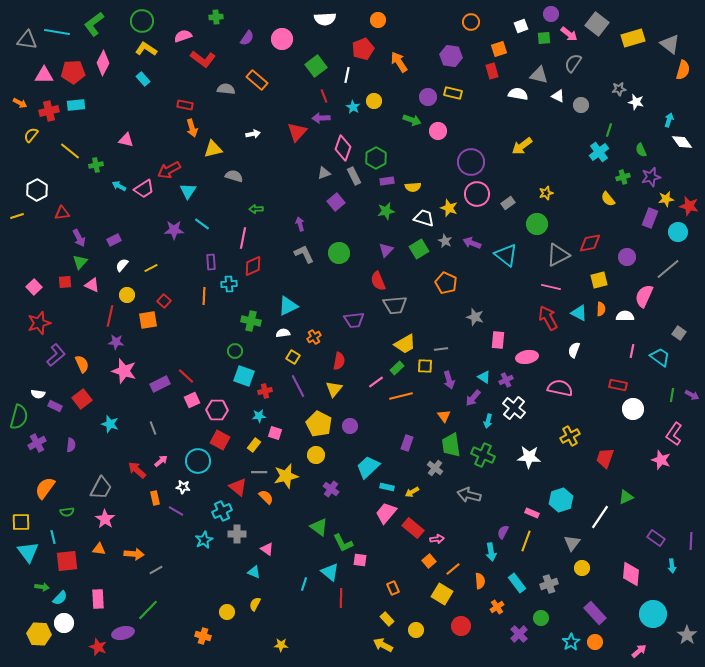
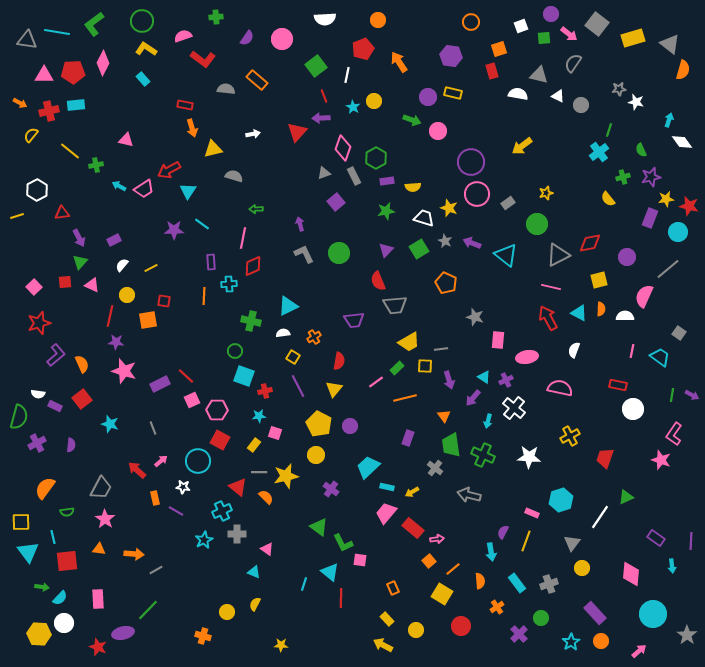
red square at (164, 301): rotated 32 degrees counterclockwise
yellow trapezoid at (405, 344): moved 4 px right, 2 px up
orange line at (401, 396): moved 4 px right, 2 px down
purple rectangle at (407, 443): moved 1 px right, 5 px up
orange circle at (595, 642): moved 6 px right, 1 px up
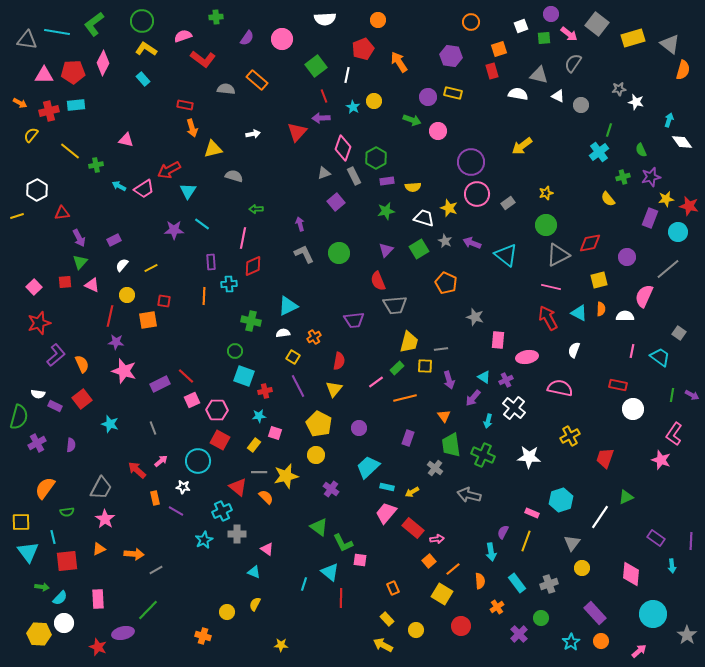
green circle at (537, 224): moved 9 px right, 1 px down
yellow trapezoid at (409, 342): rotated 45 degrees counterclockwise
purple circle at (350, 426): moved 9 px right, 2 px down
orange triangle at (99, 549): rotated 32 degrees counterclockwise
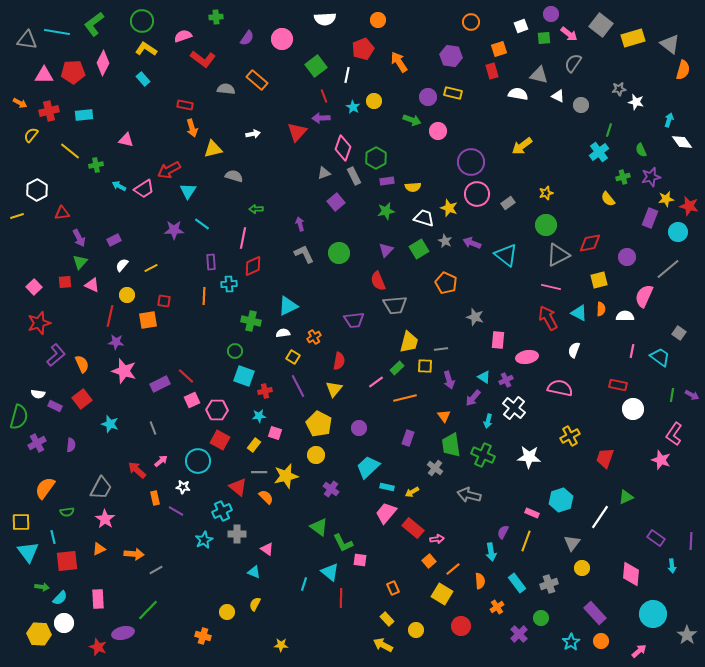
gray square at (597, 24): moved 4 px right, 1 px down
cyan rectangle at (76, 105): moved 8 px right, 10 px down
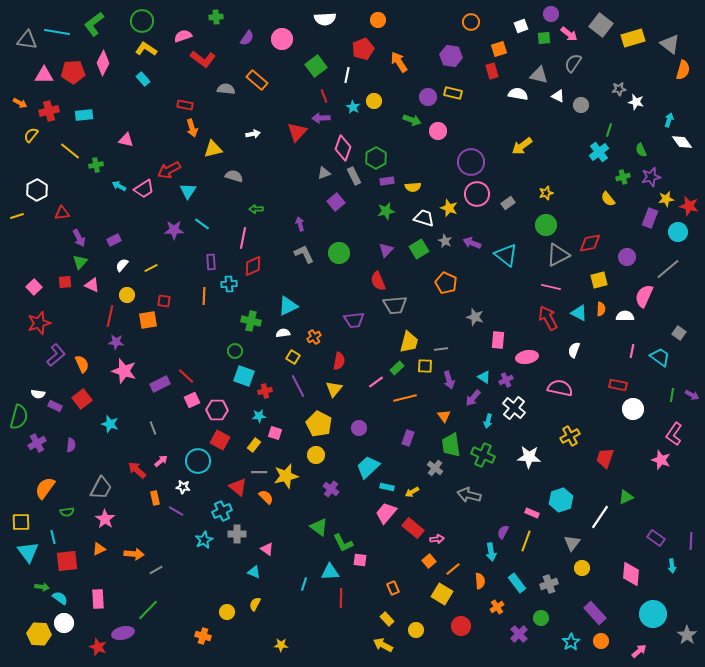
cyan triangle at (330, 572): rotated 42 degrees counterclockwise
cyan semicircle at (60, 598): rotated 98 degrees counterclockwise
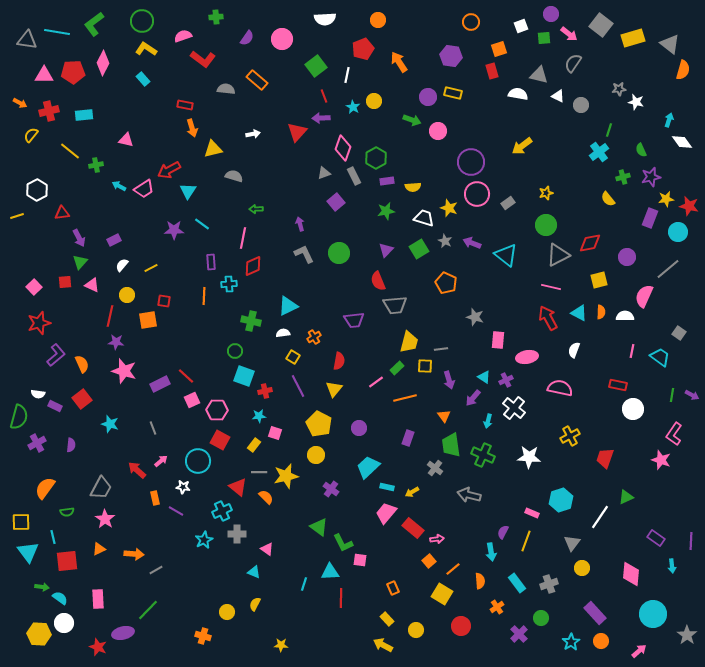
orange semicircle at (601, 309): moved 3 px down
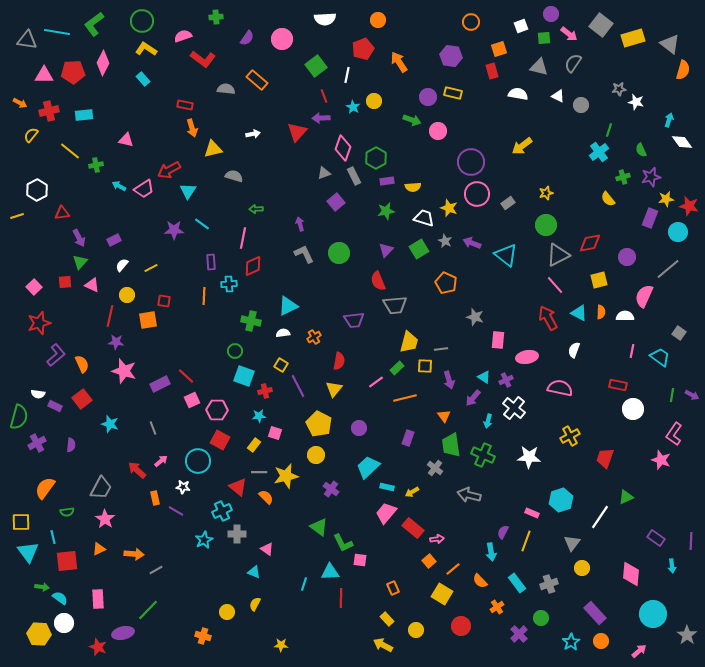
gray triangle at (539, 75): moved 8 px up
pink line at (551, 287): moved 4 px right, 2 px up; rotated 36 degrees clockwise
yellow square at (293, 357): moved 12 px left, 8 px down
orange semicircle at (480, 581): rotated 140 degrees clockwise
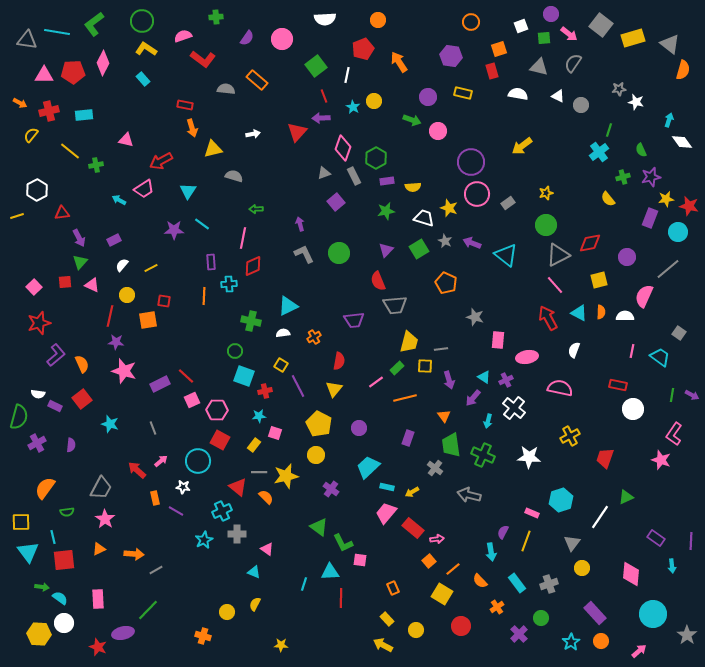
yellow rectangle at (453, 93): moved 10 px right
red arrow at (169, 170): moved 8 px left, 9 px up
cyan arrow at (119, 186): moved 14 px down
red square at (67, 561): moved 3 px left, 1 px up
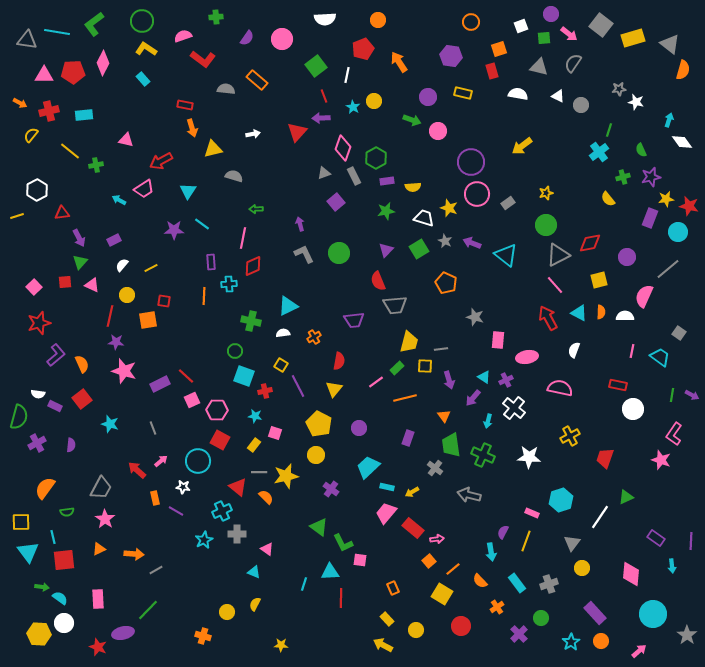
cyan star at (259, 416): moved 4 px left; rotated 16 degrees clockwise
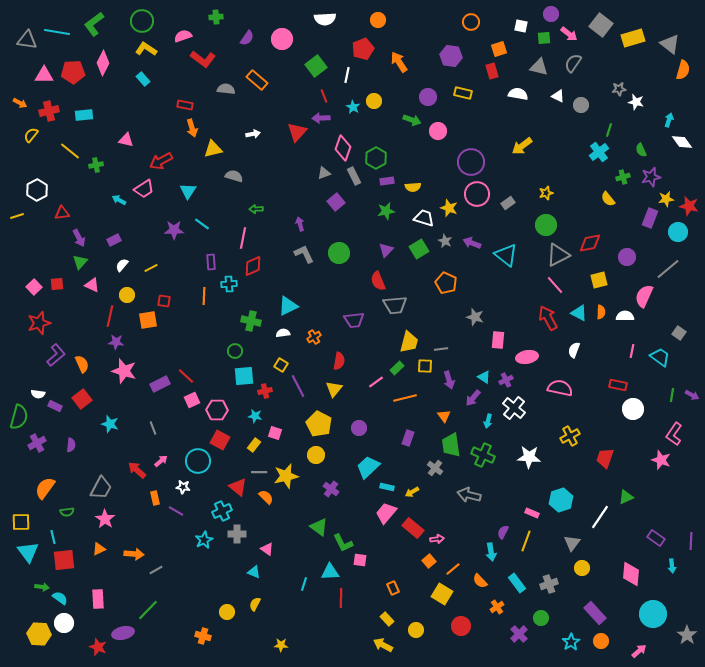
white square at (521, 26): rotated 32 degrees clockwise
red square at (65, 282): moved 8 px left, 2 px down
cyan square at (244, 376): rotated 25 degrees counterclockwise
